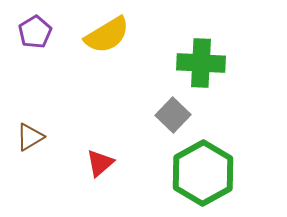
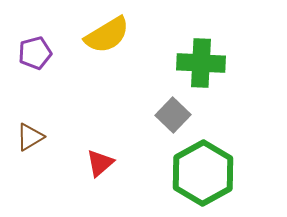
purple pentagon: moved 21 px down; rotated 16 degrees clockwise
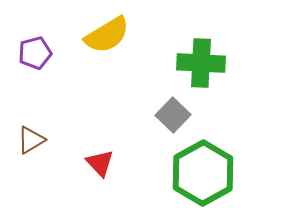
brown triangle: moved 1 px right, 3 px down
red triangle: rotated 32 degrees counterclockwise
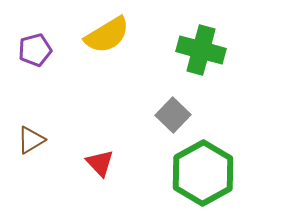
purple pentagon: moved 3 px up
green cross: moved 13 px up; rotated 12 degrees clockwise
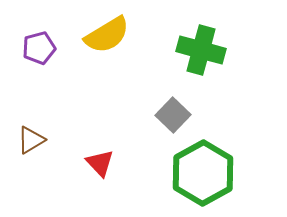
purple pentagon: moved 4 px right, 2 px up
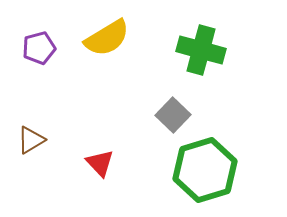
yellow semicircle: moved 3 px down
green hexagon: moved 2 px right, 3 px up; rotated 12 degrees clockwise
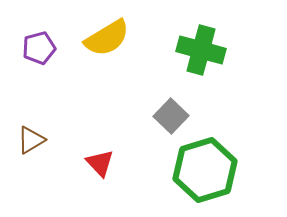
gray square: moved 2 px left, 1 px down
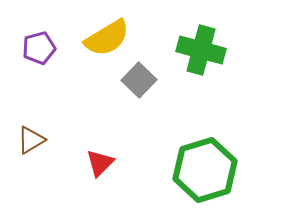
gray square: moved 32 px left, 36 px up
red triangle: rotated 28 degrees clockwise
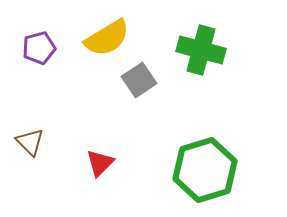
gray square: rotated 12 degrees clockwise
brown triangle: moved 1 px left, 2 px down; rotated 44 degrees counterclockwise
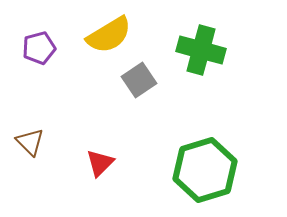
yellow semicircle: moved 2 px right, 3 px up
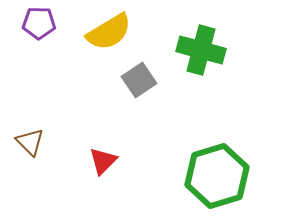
yellow semicircle: moved 3 px up
purple pentagon: moved 25 px up; rotated 16 degrees clockwise
red triangle: moved 3 px right, 2 px up
green hexagon: moved 12 px right, 6 px down
